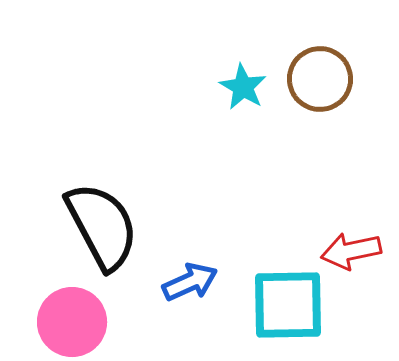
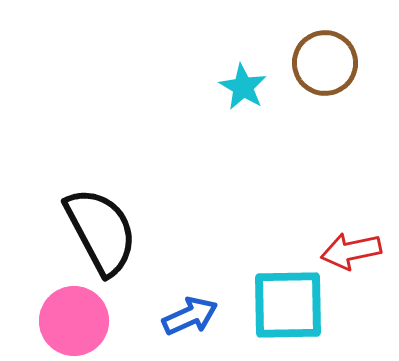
brown circle: moved 5 px right, 16 px up
black semicircle: moved 1 px left, 5 px down
blue arrow: moved 34 px down
pink circle: moved 2 px right, 1 px up
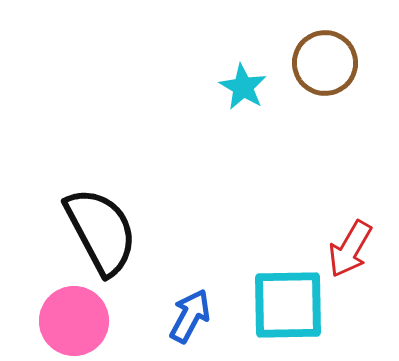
red arrow: moved 1 px left, 2 px up; rotated 48 degrees counterclockwise
blue arrow: rotated 38 degrees counterclockwise
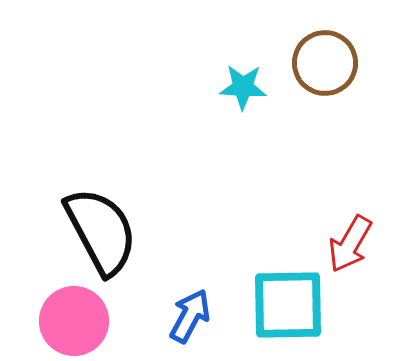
cyan star: rotated 27 degrees counterclockwise
red arrow: moved 5 px up
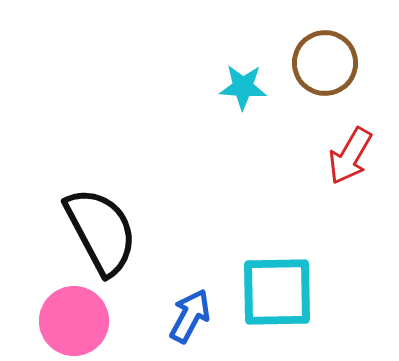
red arrow: moved 88 px up
cyan square: moved 11 px left, 13 px up
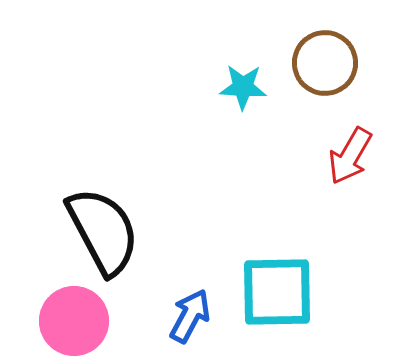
black semicircle: moved 2 px right
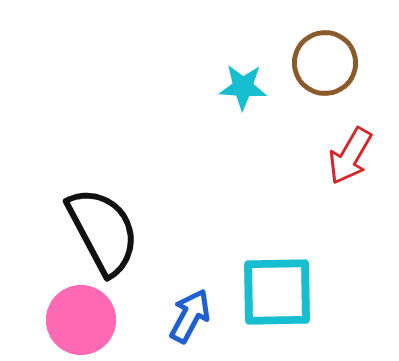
pink circle: moved 7 px right, 1 px up
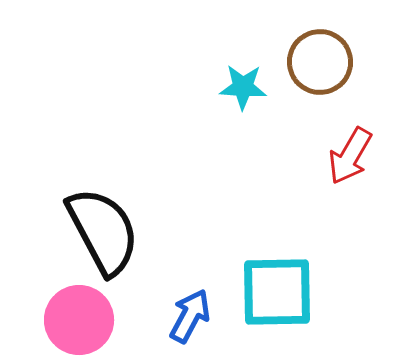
brown circle: moved 5 px left, 1 px up
pink circle: moved 2 px left
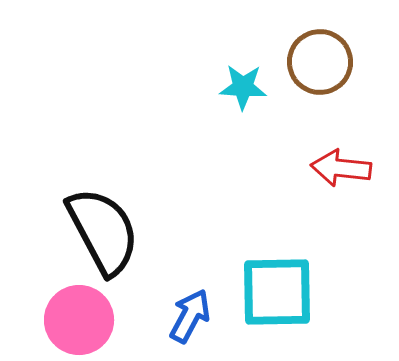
red arrow: moved 9 px left, 12 px down; rotated 66 degrees clockwise
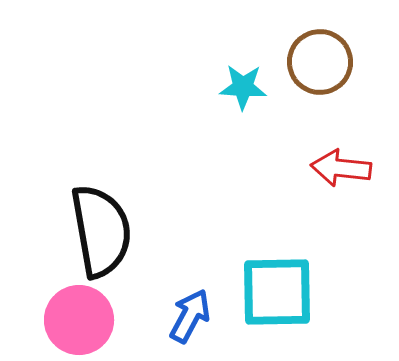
black semicircle: moved 2 px left; rotated 18 degrees clockwise
